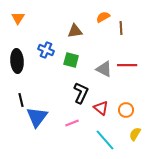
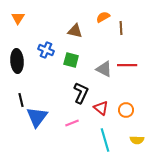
brown triangle: rotated 21 degrees clockwise
yellow semicircle: moved 2 px right, 6 px down; rotated 120 degrees counterclockwise
cyan line: rotated 25 degrees clockwise
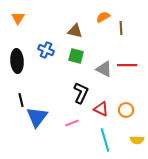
green square: moved 5 px right, 4 px up
red triangle: moved 1 px down; rotated 14 degrees counterclockwise
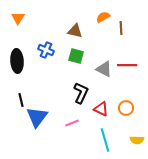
orange circle: moved 2 px up
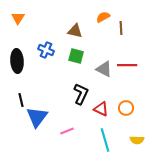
black L-shape: moved 1 px down
pink line: moved 5 px left, 8 px down
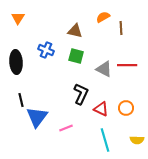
black ellipse: moved 1 px left, 1 px down
pink line: moved 1 px left, 3 px up
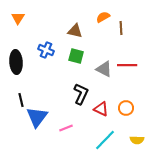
cyan line: rotated 60 degrees clockwise
